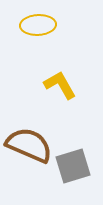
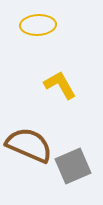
gray square: rotated 6 degrees counterclockwise
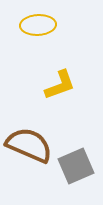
yellow L-shape: rotated 100 degrees clockwise
gray square: moved 3 px right
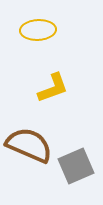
yellow ellipse: moved 5 px down
yellow L-shape: moved 7 px left, 3 px down
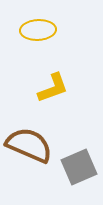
gray square: moved 3 px right, 1 px down
